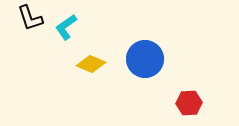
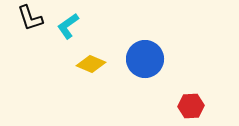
cyan L-shape: moved 2 px right, 1 px up
red hexagon: moved 2 px right, 3 px down
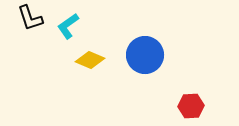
blue circle: moved 4 px up
yellow diamond: moved 1 px left, 4 px up
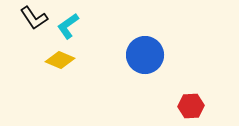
black L-shape: moved 4 px right; rotated 16 degrees counterclockwise
yellow diamond: moved 30 px left
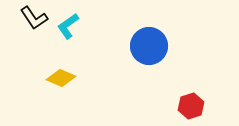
blue circle: moved 4 px right, 9 px up
yellow diamond: moved 1 px right, 18 px down
red hexagon: rotated 15 degrees counterclockwise
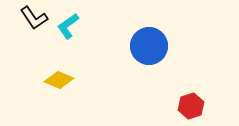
yellow diamond: moved 2 px left, 2 px down
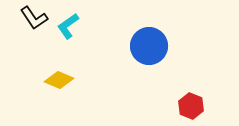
red hexagon: rotated 20 degrees counterclockwise
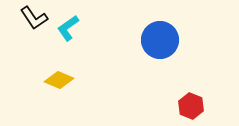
cyan L-shape: moved 2 px down
blue circle: moved 11 px right, 6 px up
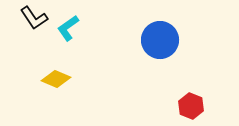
yellow diamond: moved 3 px left, 1 px up
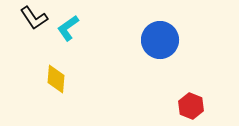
yellow diamond: rotated 72 degrees clockwise
